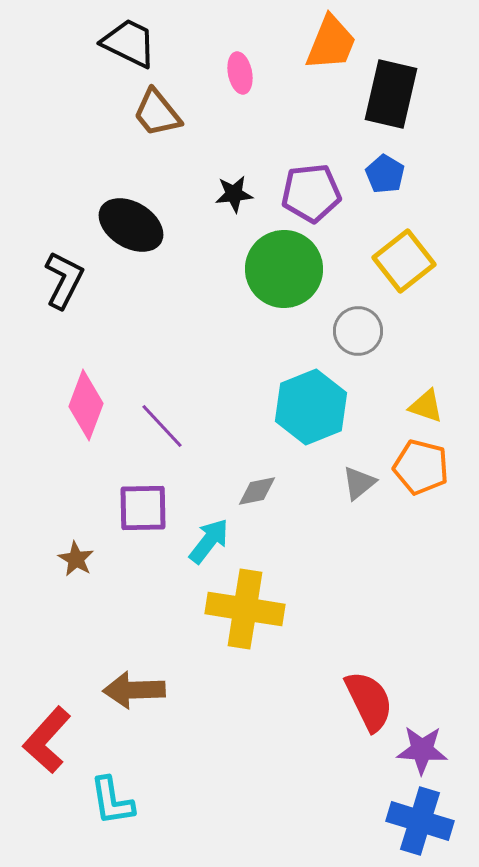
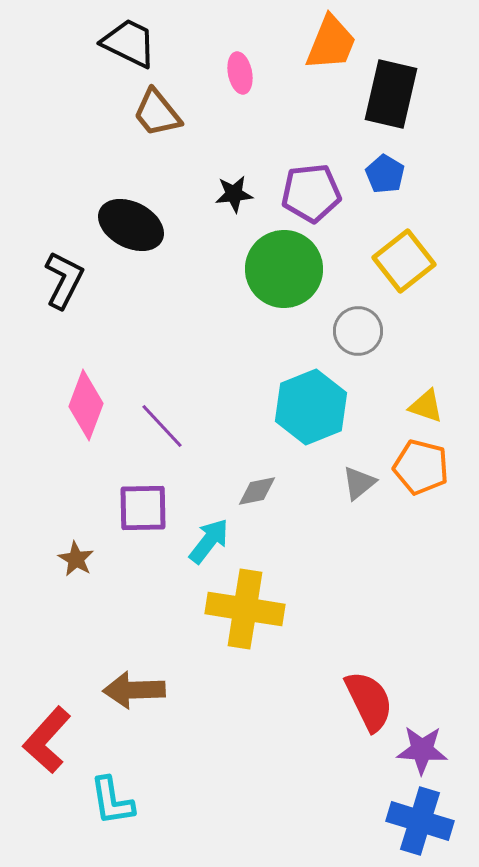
black ellipse: rotated 4 degrees counterclockwise
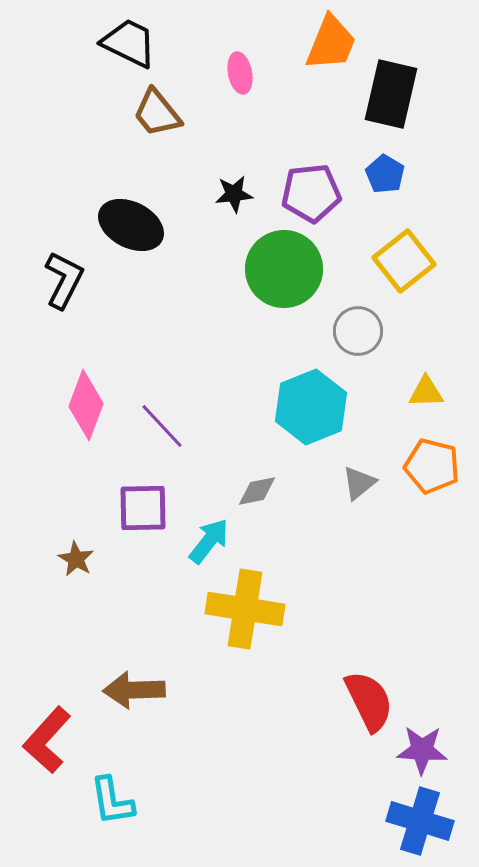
yellow triangle: moved 14 px up; rotated 21 degrees counterclockwise
orange pentagon: moved 11 px right, 1 px up
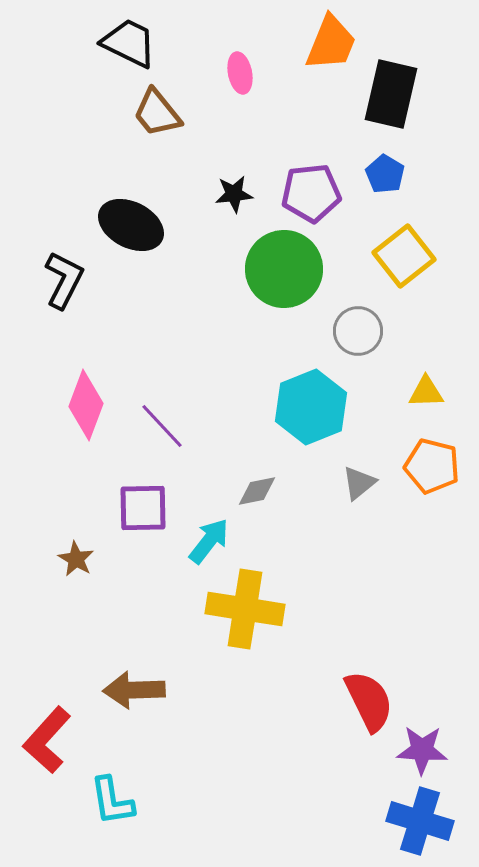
yellow square: moved 5 px up
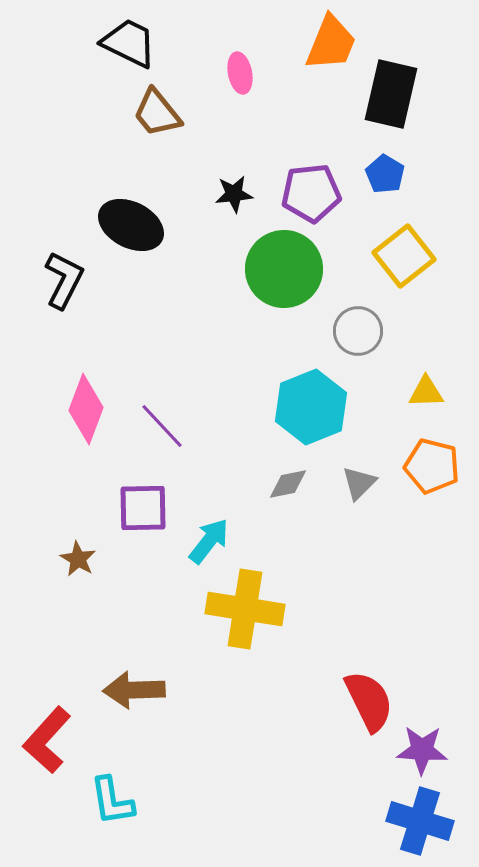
pink diamond: moved 4 px down
gray triangle: rotated 6 degrees counterclockwise
gray diamond: moved 31 px right, 7 px up
brown star: moved 2 px right
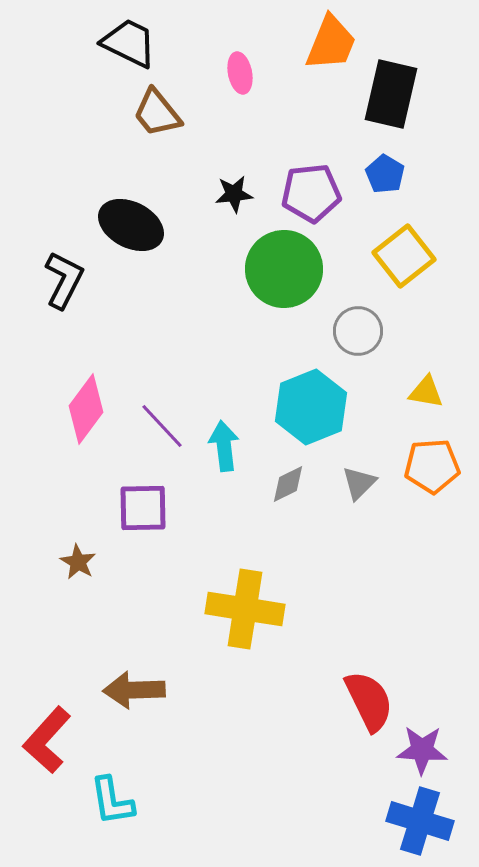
yellow triangle: rotated 12 degrees clockwise
pink diamond: rotated 16 degrees clockwise
orange pentagon: rotated 18 degrees counterclockwise
gray diamond: rotated 15 degrees counterclockwise
cyan arrow: moved 15 px right, 95 px up; rotated 45 degrees counterclockwise
brown star: moved 3 px down
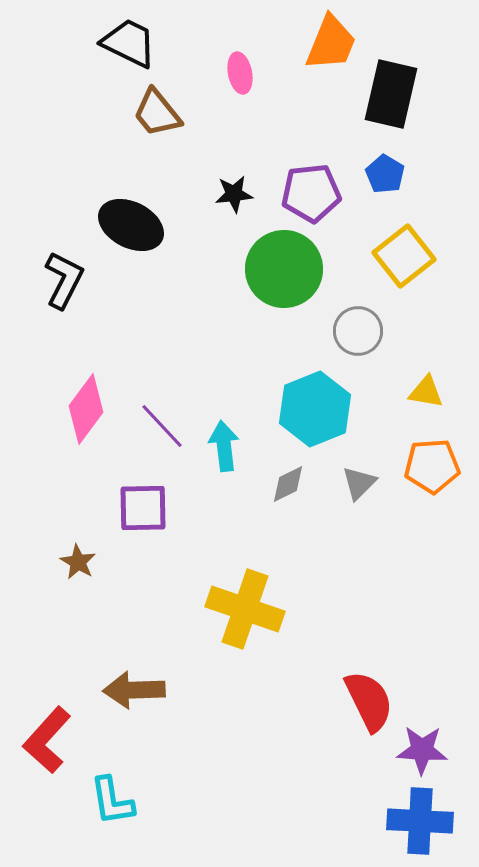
cyan hexagon: moved 4 px right, 2 px down
yellow cross: rotated 10 degrees clockwise
blue cross: rotated 14 degrees counterclockwise
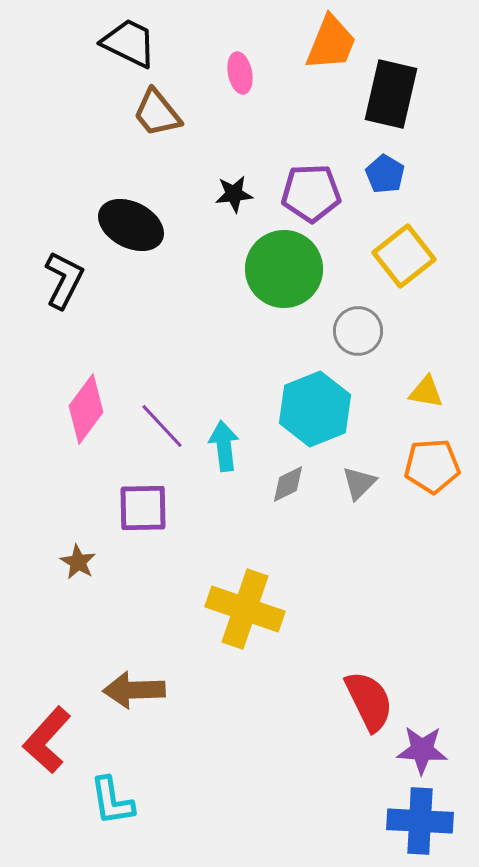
purple pentagon: rotated 4 degrees clockwise
